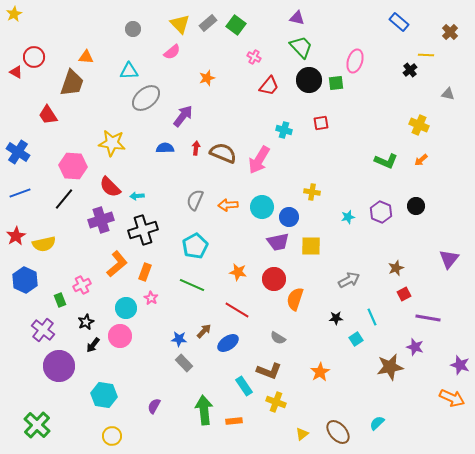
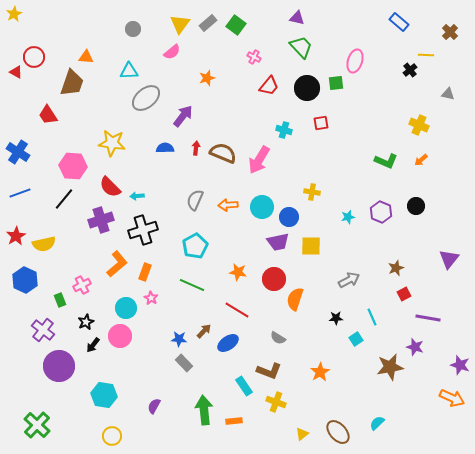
yellow triangle at (180, 24): rotated 20 degrees clockwise
black circle at (309, 80): moved 2 px left, 8 px down
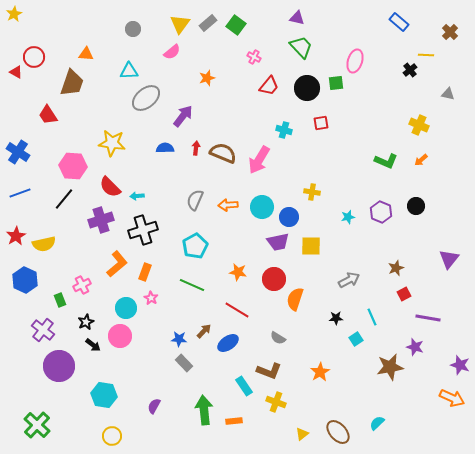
orange triangle at (86, 57): moved 3 px up
black arrow at (93, 345): rotated 91 degrees counterclockwise
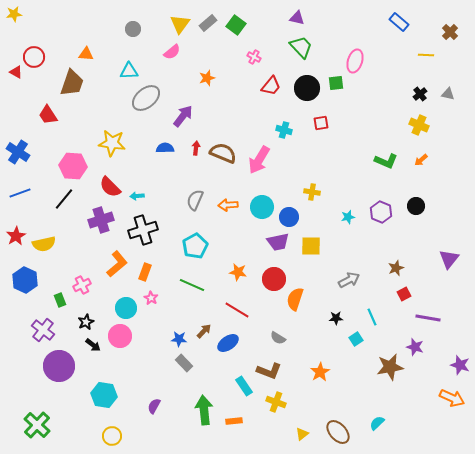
yellow star at (14, 14): rotated 21 degrees clockwise
black cross at (410, 70): moved 10 px right, 24 px down
red trapezoid at (269, 86): moved 2 px right
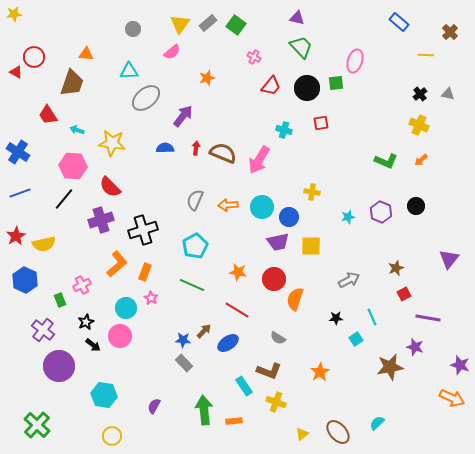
cyan arrow at (137, 196): moved 60 px left, 66 px up; rotated 24 degrees clockwise
blue star at (179, 339): moved 4 px right, 1 px down
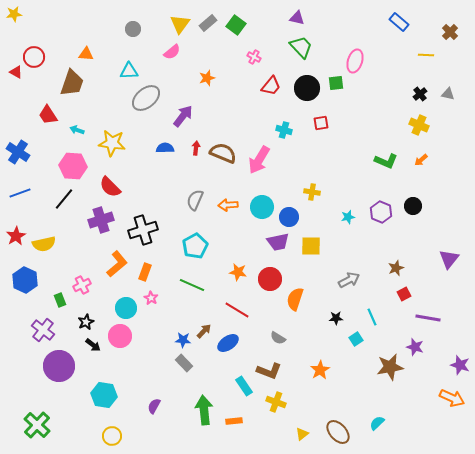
black circle at (416, 206): moved 3 px left
red circle at (274, 279): moved 4 px left
orange star at (320, 372): moved 2 px up
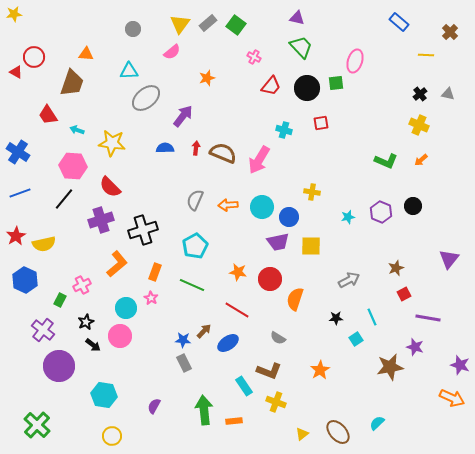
orange rectangle at (145, 272): moved 10 px right
green rectangle at (60, 300): rotated 48 degrees clockwise
gray rectangle at (184, 363): rotated 18 degrees clockwise
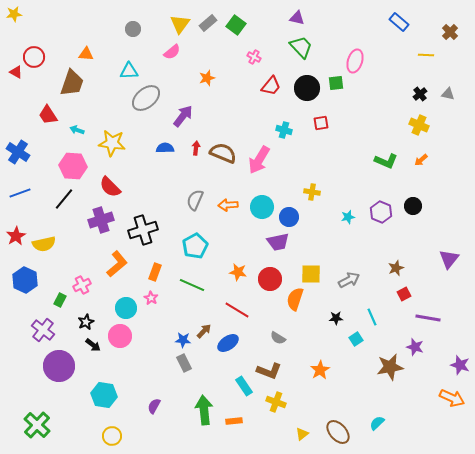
yellow square at (311, 246): moved 28 px down
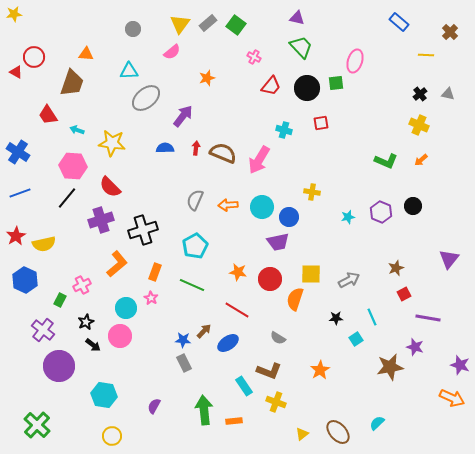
black line at (64, 199): moved 3 px right, 1 px up
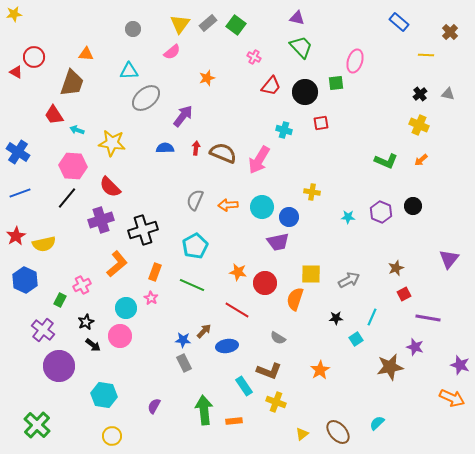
black circle at (307, 88): moved 2 px left, 4 px down
red trapezoid at (48, 115): moved 6 px right
cyan star at (348, 217): rotated 16 degrees clockwise
red circle at (270, 279): moved 5 px left, 4 px down
cyan line at (372, 317): rotated 48 degrees clockwise
blue ellipse at (228, 343): moved 1 px left, 3 px down; rotated 25 degrees clockwise
